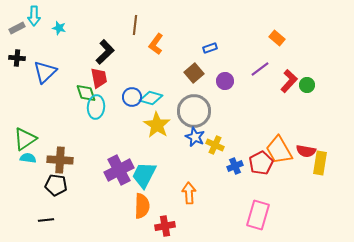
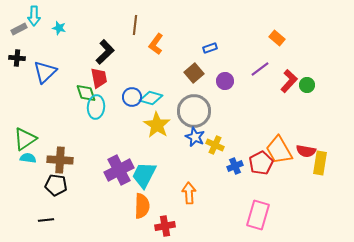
gray rectangle: moved 2 px right, 1 px down
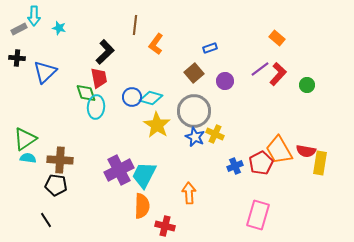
red L-shape: moved 11 px left, 7 px up
yellow cross: moved 11 px up
black line: rotated 63 degrees clockwise
red cross: rotated 24 degrees clockwise
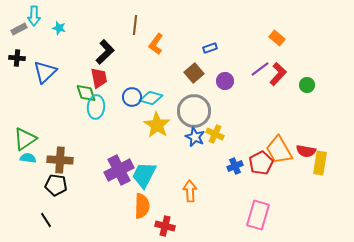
orange arrow: moved 1 px right, 2 px up
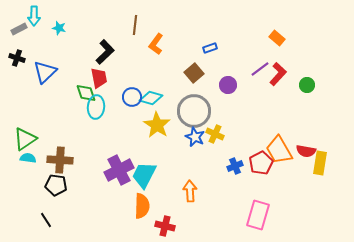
black cross: rotated 14 degrees clockwise
purple circle: moved 3 px right, 4 px down
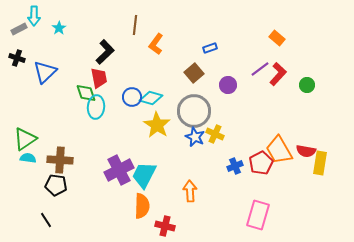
cyan star: rotated 24 degrees clockwise
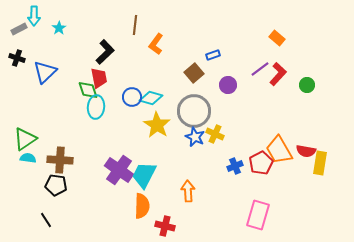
blue rectangle: moved 3 px right, 7 px down
green diamond: moved 2 px right, 3 px up
purple cross: rotated 28 degrees counterclockwise
orange arrow: moved 2 px left
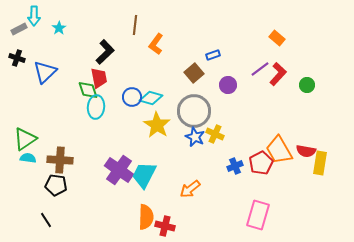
orange arrow: moved 2 px right, 2 px up; rotated 125 degrees counterclockwise
orange semicircle: moved 4 px right, 11 px down
